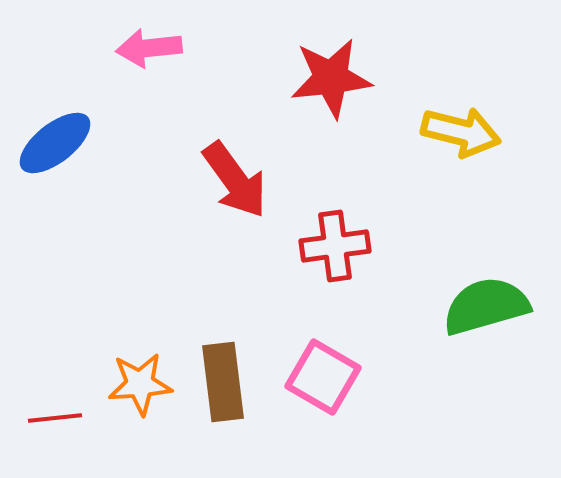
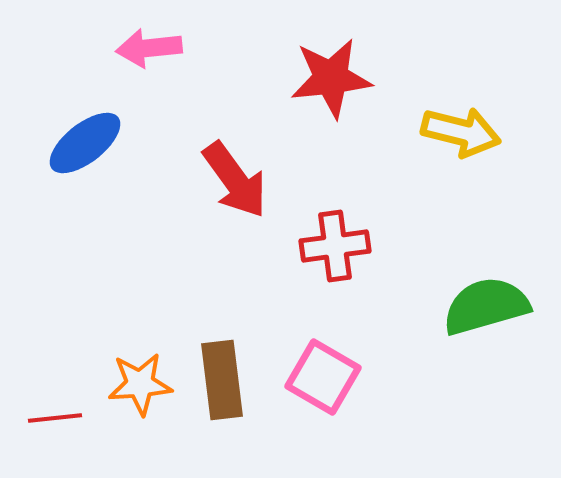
blue ellipse: moved 30 px right
brown rectangle: moved 1 px left, 2 px up
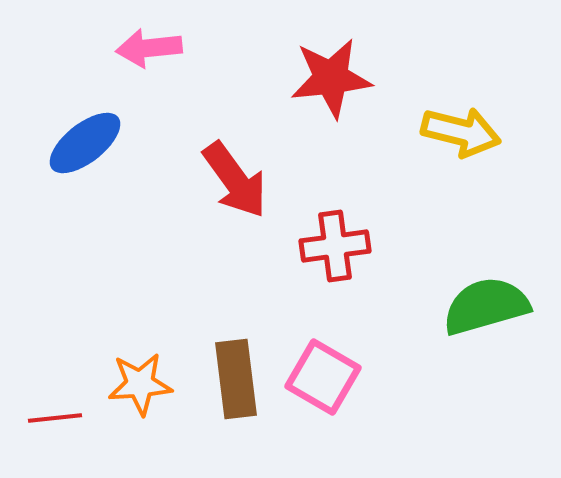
brown rectangle: moved 14 px right, 1 px up
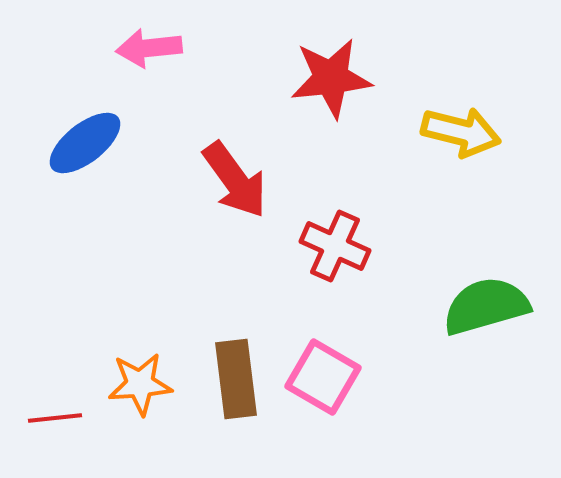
red cross: rotated 32 degrees clockwise
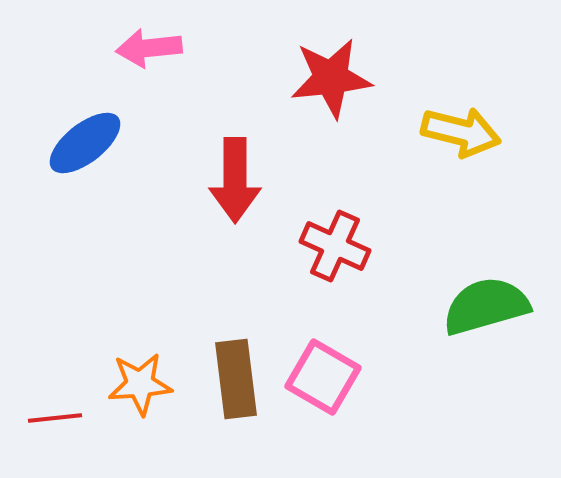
red arrow: rotated 36 degrees clockwise
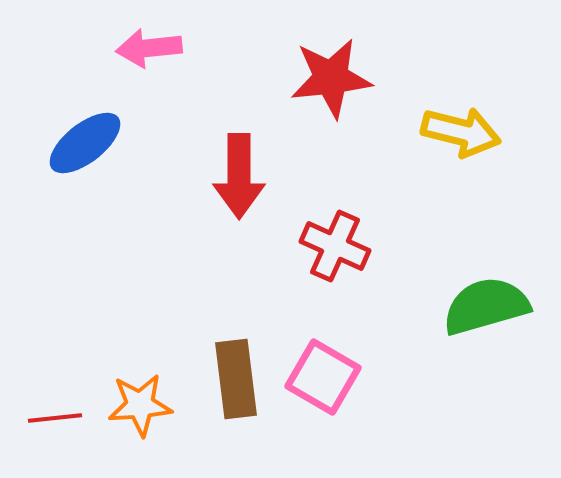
red arrow: moved 4 px right, 4 px up
orange star: moved 21 px down
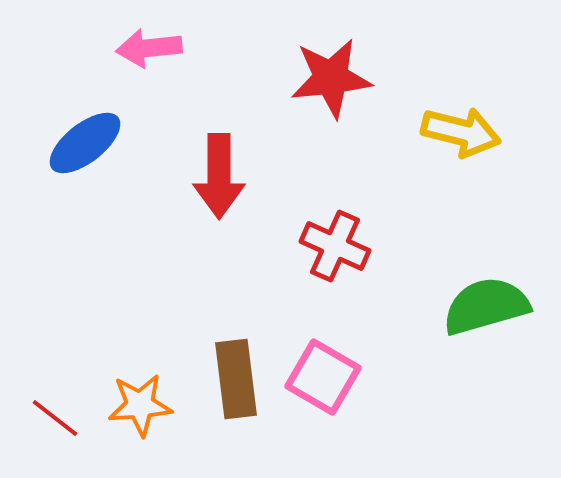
red arrow: moved 20 px left
red line: rotated 44 degrees clockwise
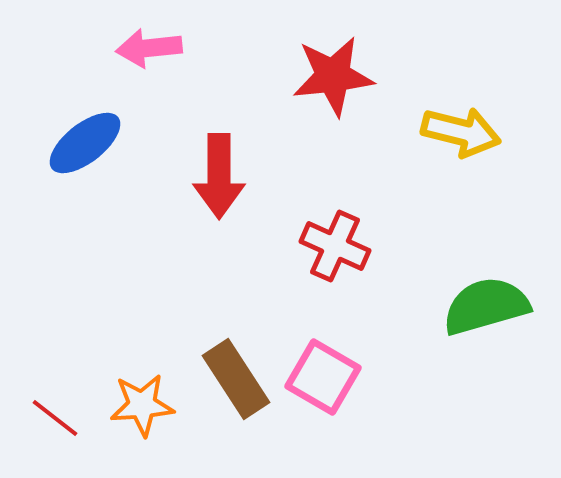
red star: moved 2 px right, 2 px up
brown rectangle: rotated 26 degrees counterclockwise
orange star: moved 2 px right
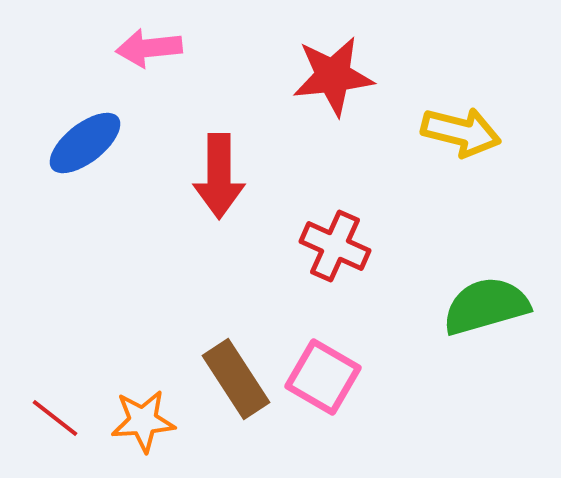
orange star: moved 1 px right, 16 px down
